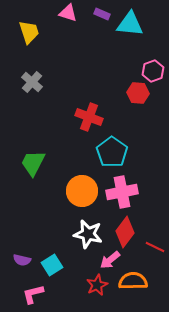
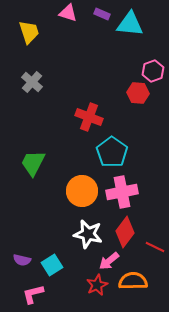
pink arrow: moved 1 px left, 1 px down
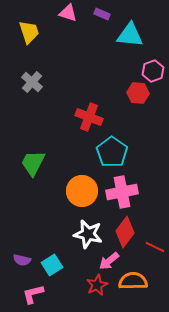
cyan triangle: moved 11 px down
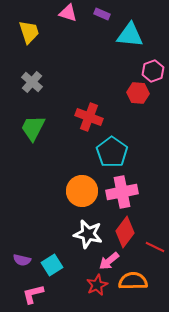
green trapezoid: moved 35 px up
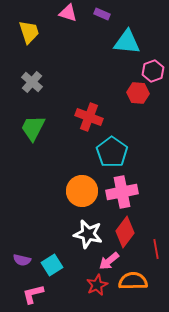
cyan triangle: moved 3 px left, 7 px down
red line: moved 1 px right, 2 px down; rotated 54 degrees clockwise
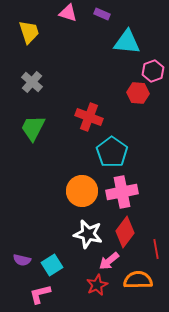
orange semicircle: moved 5 px right, 1 px up
pink L-shape: moved 7 px right
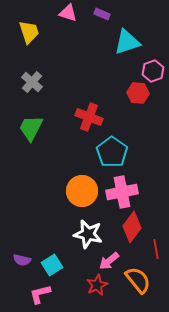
cyan triangle: rotated 24 degrees counterclockwise
green trapezoid: moved 2 px left
red diamond: moved 7 px right, 5 px up
orange semicircle: rotated 52 degrees clockwise
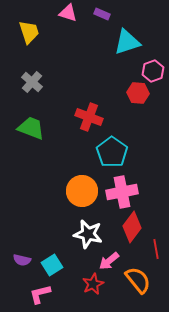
green trapezoid: rotated 84 degrees clockwise
red star: moved 4 px left, 1 px up
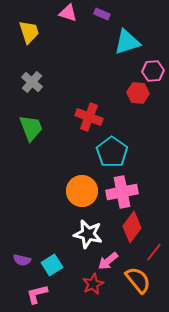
pink hexagon: rotated 15 degrees clockwise
green trapezoid: rotated 48 degrees clockwise
red line: moved 2 px left, 3 px down; rotated 48 degrees clockwise
pink arrow: moved 1 px left
pink L-shape: moved 3 px left
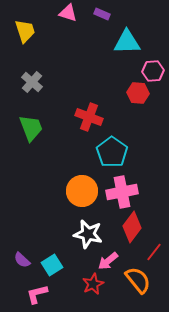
yellow trapezoid: moved 4 px left, 1 px up
cyan triangle: rotated 16 degrees clockwise
purple semicircle: rotated 30 degrees clockwise
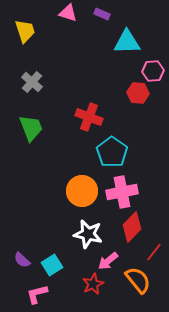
red diamond: rotated 8 degrees clockwise
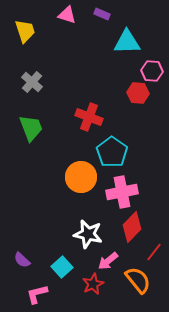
pink triangle: moved 1 px left, 2 px down
pink hexagon: moved 1 px left; rotated 10 degrees clockwise
orange circle: moved 1 px left, 14 px up
cyan square: moved 10 px right, 2 px down; rotated 10 degrees counterclockwise
